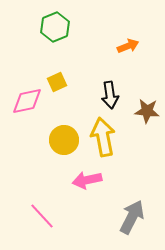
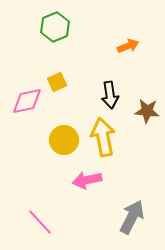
pink line: moved 2 px left, 6 px down
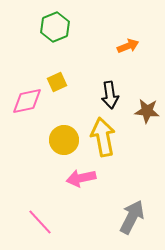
pink arrow: moved 6 px left, 2 px up
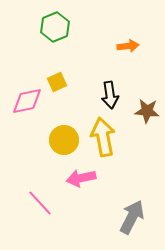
orange arrow: rotated 15 degrees clockwise
pink line: moved 19 px up
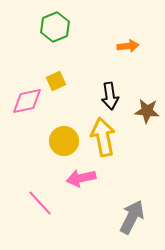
yellow square: moved 1 px left, 1 px up
black arrow: moved 1 px down
yellow circle: moved 1 px down
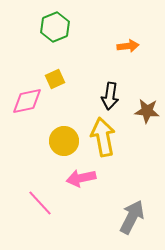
yellow square: moved 1 px left, 2 px up
black arrow: rotated 16 degrees clockwise
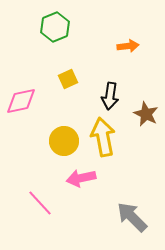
yellow square: moved 13 px right
pink diamond: moved 6 px left
brown star: moved 1 px left, 3 px down; rotated 20 degrees clockwise
gray arrow: rotated 72 degrees counterclockwise
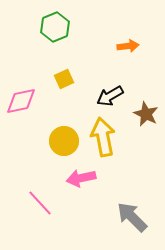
yellow square: moved 4 px left
black arrow: rotated 52 degrees clockwise
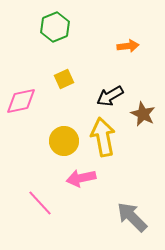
brown star: moved 3 px left
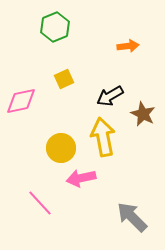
yellow circle: moved 3 px left, 7 px down
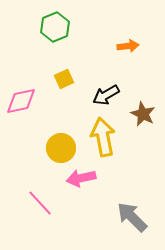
black arrow: moved 4 px left, 1 px up
